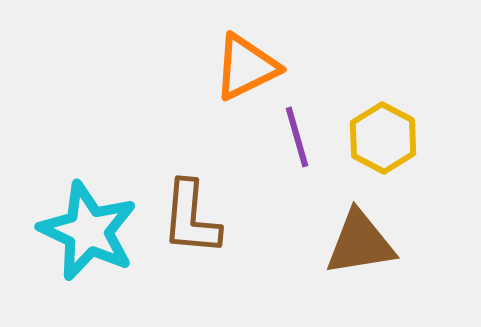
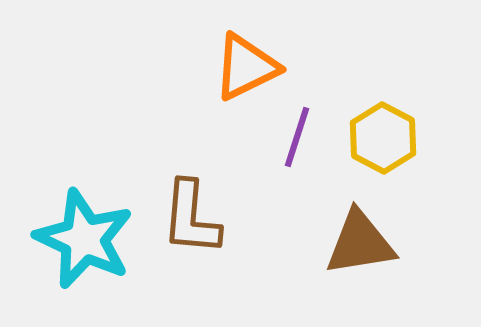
purple line: rotated 34 degrees clockwise
cyan star: moved 4 px left, 8 px down
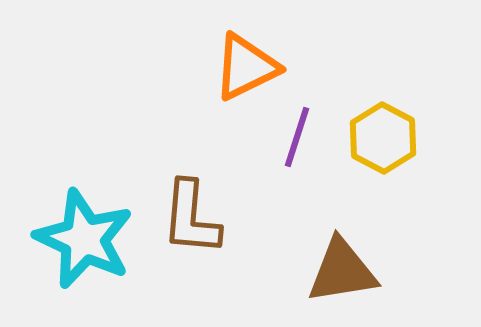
brown triangle: moved 18 px left, 28 px down
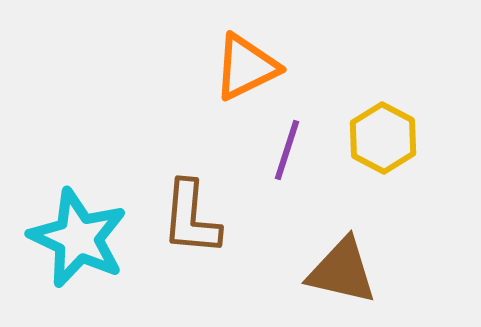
purple line: moved 10 px left, 13 px down
cyan star: moved 6 px left, 1 px up
brown triangle: rotated 22 degrees clockwise
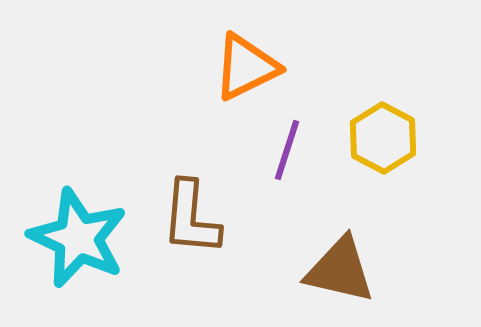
brown triangle: moved 2 px left, 1 px up
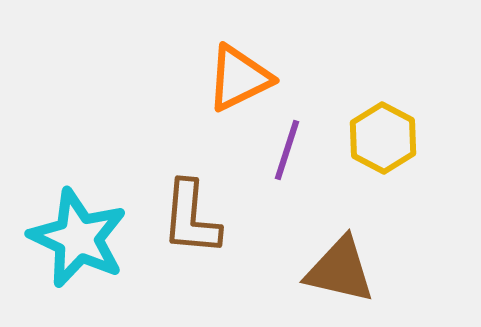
orange triangle: moved 7 px left, 11 px down
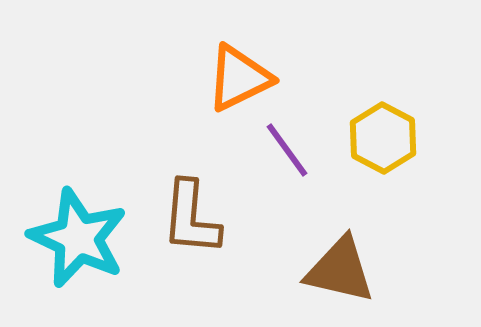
purple line: rotated 54 degrees counterclockwise
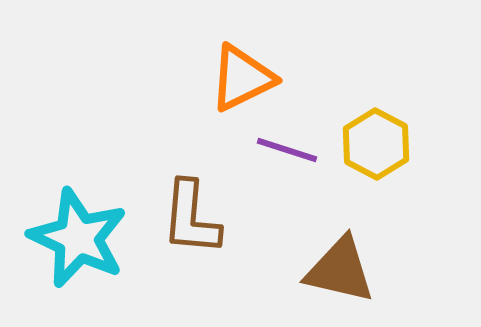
orange triangle: moved 3 px right
yellow hexagon: moved 7 px left, 6 px down
purple line: rotated 36 degrees counterclockwise
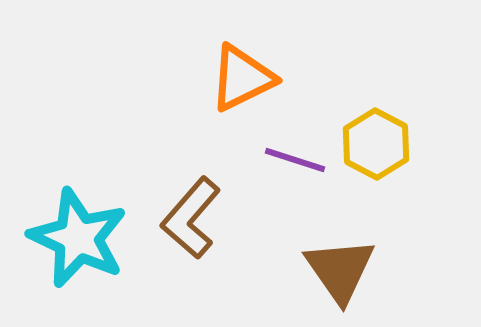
purple line: moved 8 px right, 10 px down
brown L-shape: rotated 36 degrees clockwise
brown triangle: rotated 42 degrees clockwise
